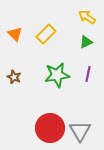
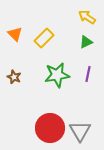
yellow rectangle: moved 2 px left, 4 px down
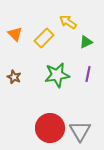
yellow arrow: moved 19 px left, 5 px down
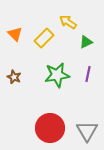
gray triangle: moved 7 px right
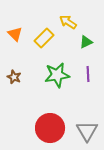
purple line: rotated 14 degrees counterclockwise
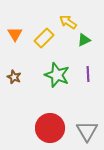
orange triangle: rotated 14 degrees clockwise
green triangle: moved 2 px left, 2 px up
green star: rotated 30 degrees clockwise
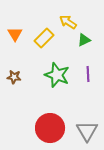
brown star: rotated 16 degrees counterclockwise
